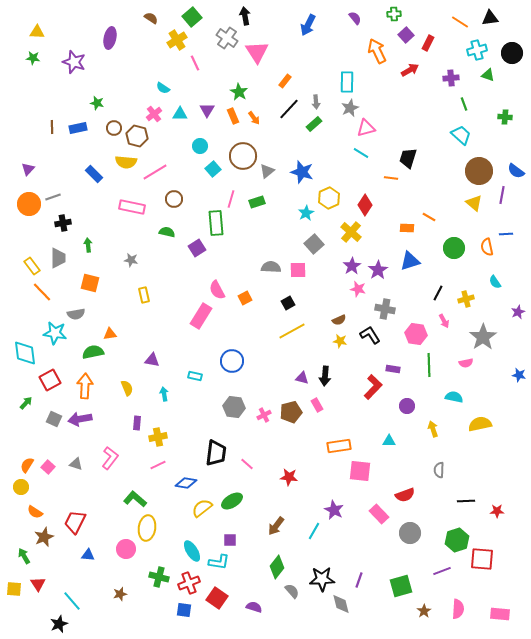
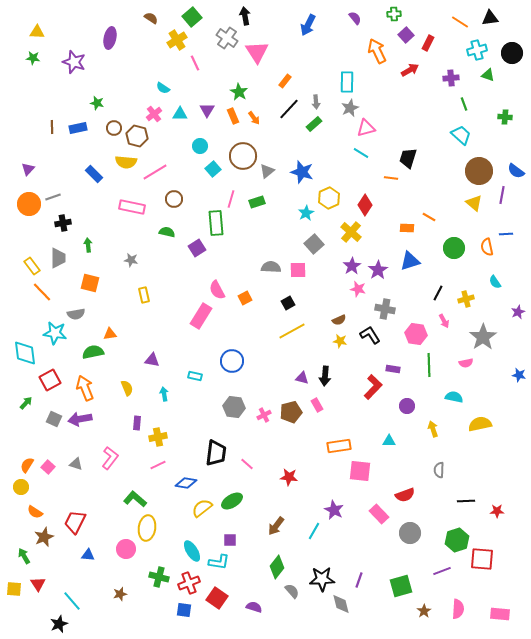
orange arrow at (85, 386): moved 2 px down; rotated 25 degrees counterclockwise
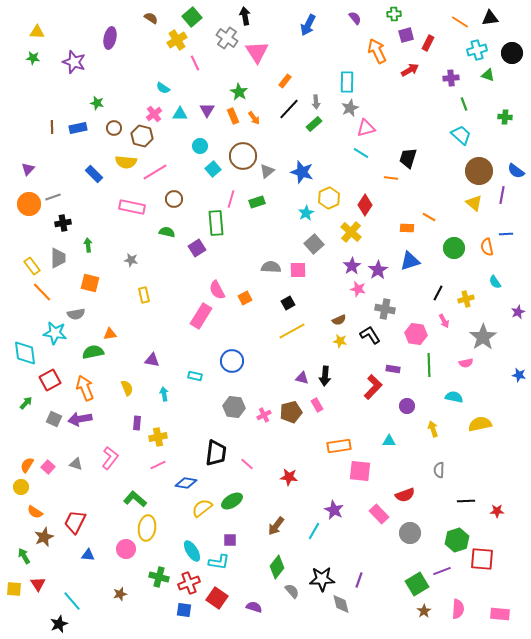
purple square at (406, 35): rotated 28 degrees clockwise
brown hexagon at (137, 136): moved 5 px right
green square at (401, 586): moved 16 px right, 2 px up; rotated 15 degrees counterclockwise
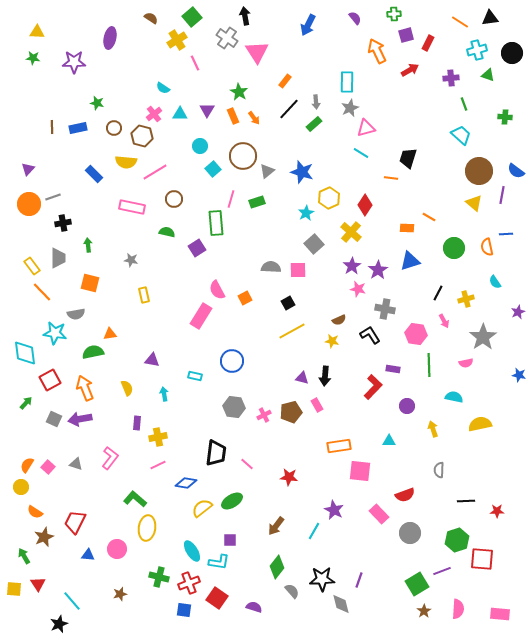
purple star at (74, 62): rotated 20 degrees counterclockwise
yellow star at (340, 341): moved 8 px left
pink circle at (126, 549): moved 9 px left
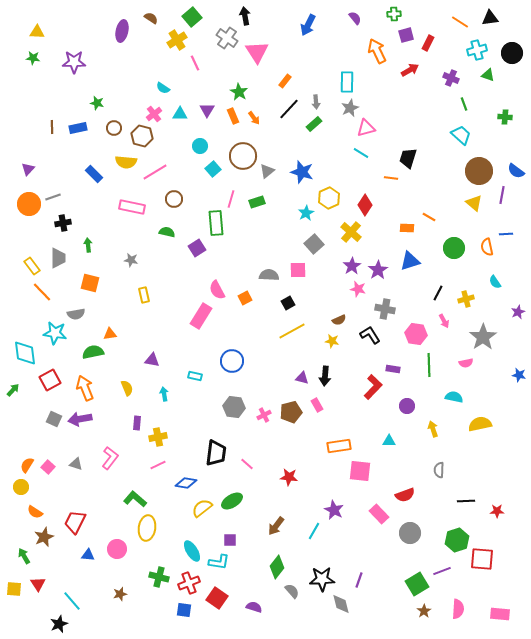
purple ellipse at (110, 38): moved 12 px right, 7 px up
purple cross at (451, 78): rotated 28 degrees clockwise
gray semicircle at (271, 267): moved 2 px left, 8 px down
green arrow at (26, 403): moved 13 px left, 13 px up
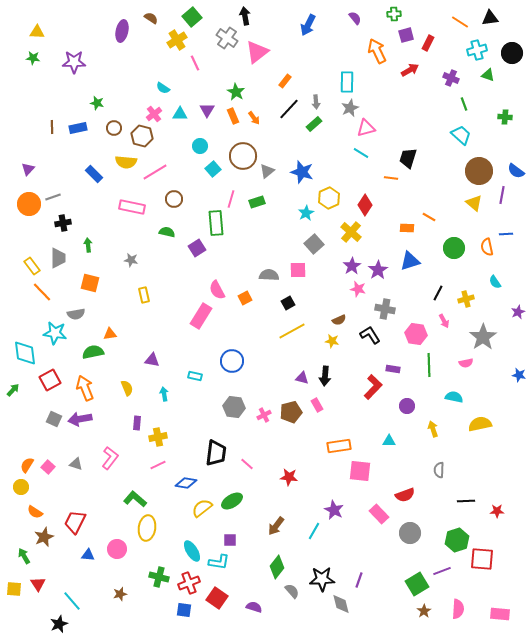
pink triangle at (257, 52): rotated 25 degrees clockwise
green star at (239, 92): moved 3 px left
